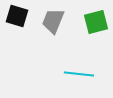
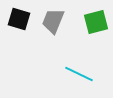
black square: moved 2 px right, 3 px down
cyan line: rotated 20 degrees clockwise
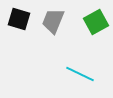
green square: rotated 15 degrees counterclockwise
cyan line: moved 1 px right
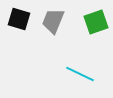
green square: rotated 10 degrees clockwise
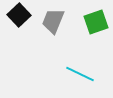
black square: moved 4 px up; rotated 30 degrees clockwise
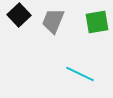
green square: moved 1 px right; rotated 10 degrees clockwise
